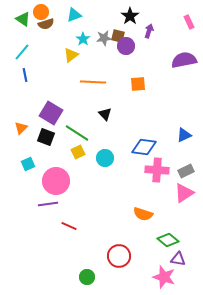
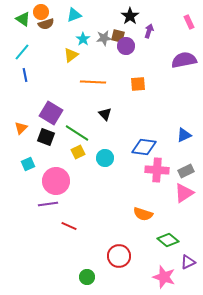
purple triangle: moved 10 px right, 3 px down; rotated 35 degrees counterclockwise
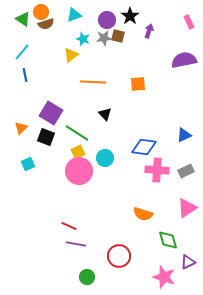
cyan star: rotated 16 degrees counterclockwise
purple circle: moved 19 px left, 26 px up
pink circle: moved 23 px right, 10 px up
pink triangle: moved 3 px right, 15 px down
purple line: moved 28 px right, 40 px down; rotated 18 degrees clockwise
green diamond: rotated 35 degrees clockwise
